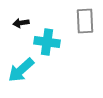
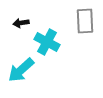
cyan cross: rotated 20 degrees clockwise
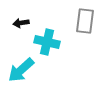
gray rectangle: rotated 10 degrees clockwise
cyan cross: rotated 15 degrees counterclockwise
